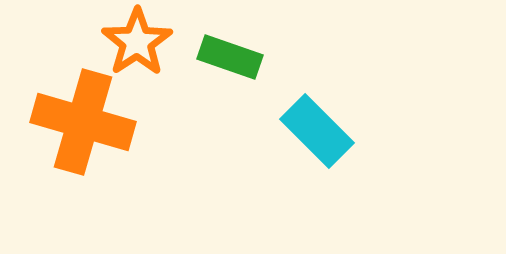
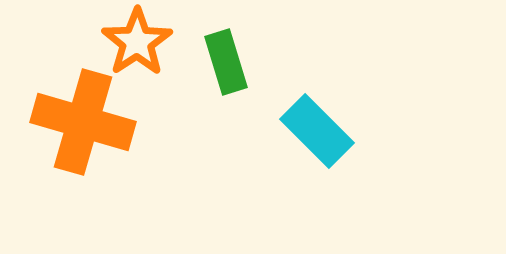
green rectangle: moved 4 px left, 5 px down; rotated 54 degrees clockwise
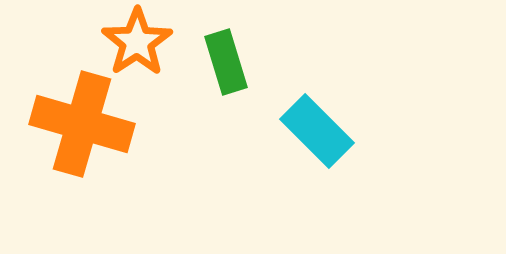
orange cross: moved 1 px left, 2 px down
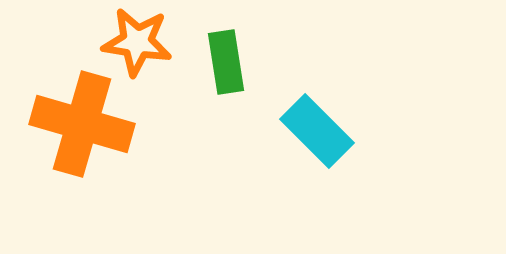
orange star: rotated 30 degrees counterclockwise
green rectangle: rotated 8 degrees clockwise
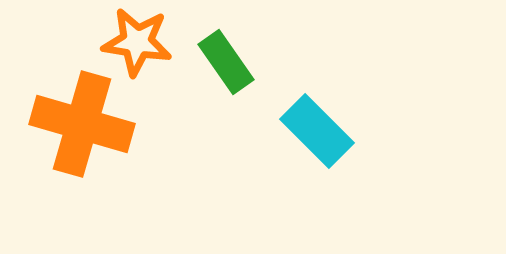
green rectangle: rotated 26 degrees counterclockwise
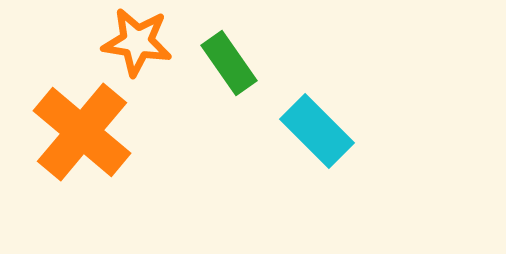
green rectangle: moved 3 px right, 1 px down
orange cross: moved 8 px down; rotated 24 degrees clockwise
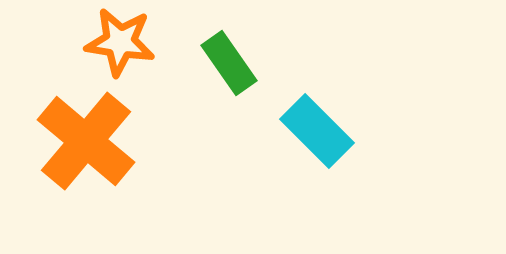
orange star: moved 17 px left
orange cross: moved 4 px right, 9 px down
